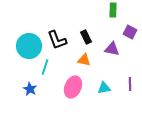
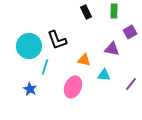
green rectangle: moved 1 px right, 1 px down
purple square: rotated 32 degrees clockwise
black rectangle: moved 25 px up
purple line: moved 1 px right; rotated 40 degrees clockwise
cyan triangle: moved 13 px up; rotated 16 degrees clockwise
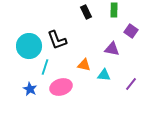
green rectangle: moved 1 px up
purple square: moved 1 px right, 1 px up; rotated 24 degrees counterclockwise
orange triangle: moved 5 px down
pink ellipse: moved 12 px left; rotated 50 degrees clockwise
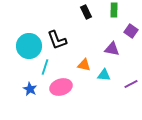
purple line: rotated 24 degrees clockwise
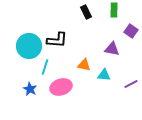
black L-shape: rotated 65 degrees counterclockwise
